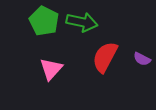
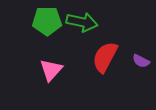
green pentagon: moved 3 px right; rotated 28 degrees counterclockwise
purple semicircle: moved 1 px left, 2 px down
pink triangle: moved 1 px down
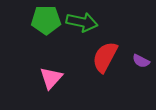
green pentagon: moved 1 px left, 1 px up
pink triangle: moved 8 px down
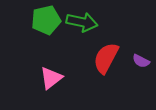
green pentagon: rotated 12 degrees counterclockwise
red semicircle: moved 1 px right, 1 px down
pink triangle: rotated 10 degrees clockwise
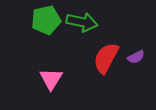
purple semicircle: moved 5 px left, 4 px up; rotated 54 degrees counterclockwise
pink triangle: moved 1 px down; rotated 20 degrees counterclockwise
